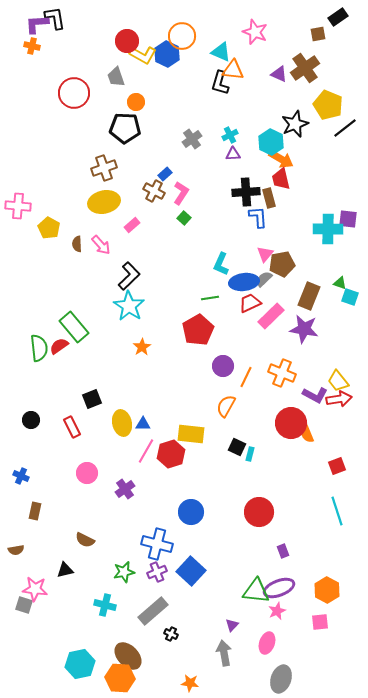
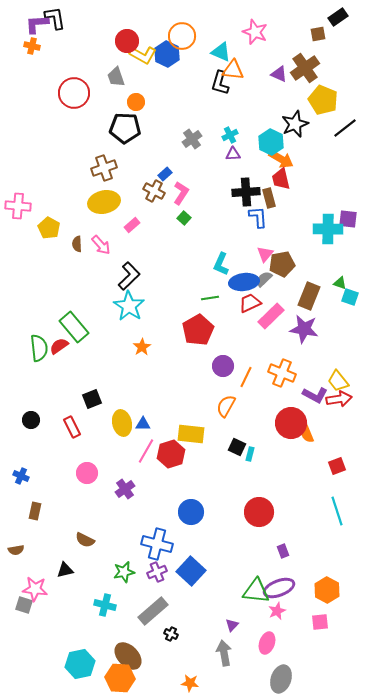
yellow pentagon at (328, 105): moved 5 px left, 5 px up
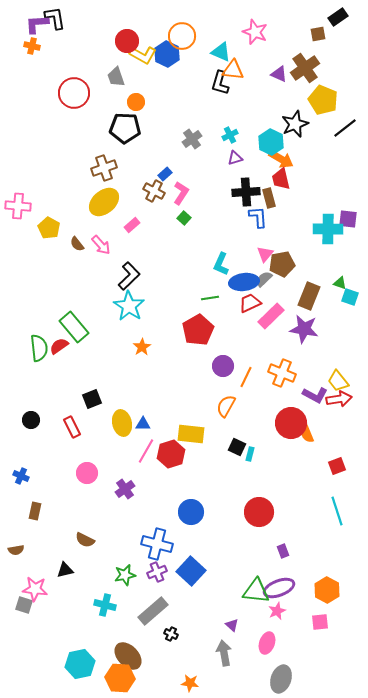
purple triangle at (233, 154): moved 2 px right, 4 px down; rotated 14 degrees counterclockwise
yellow ellipse at (104, 202): rotated 28 degrees counterclockwise
brown semicircle at (77, 244): rotated 35 degrees counterclockwise
green star at (124, 572): moved 1 px right, 3 px down
purple triangle at (232, 625): rotated 32 degrees counterclockwise
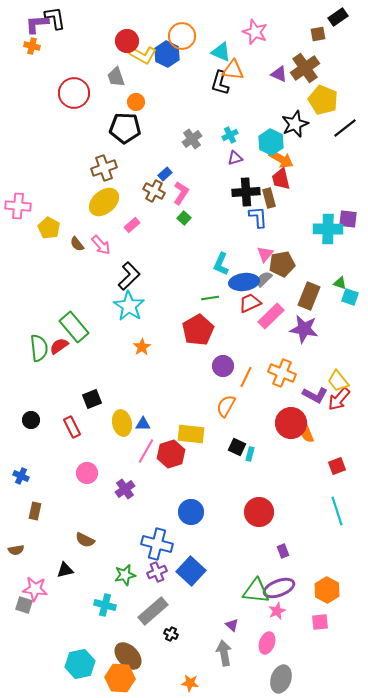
red arrow at (339, 399): rotated 140 degrees clockwise
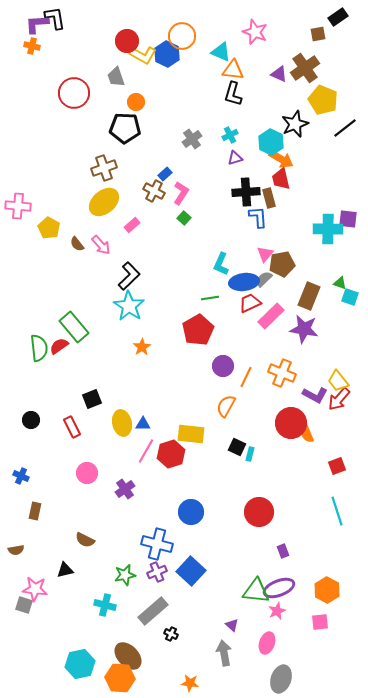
black L-shape at (220, 83): moved 13 px right, 11 px down
